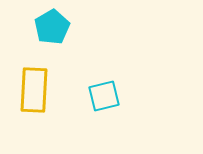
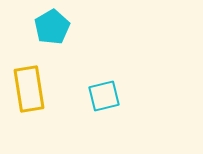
yellow rectangle: moved 5 px left, 1 px up; rotated 12 degrees counterclockwise
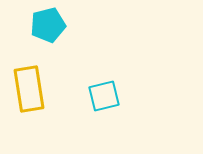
cyan pentagon: moved 4 px left, 2 px up; rotated 16 degrees clockwise
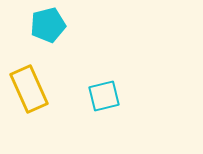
yellow rectangle: rotated 15 degrees counterclockwise
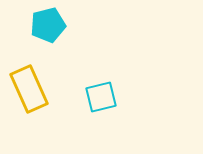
cyan square: moved 3 px left, 1 px down
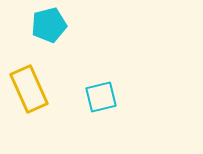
cyan pentagon: moved 1 px right
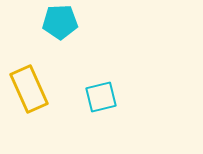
cyan pentagon: moved 11 px right, 3 px up; rotated 12 degrees clockwise
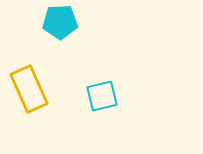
cyan square: moved 1 px right, 1 px up
